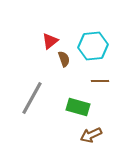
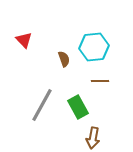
red triangle: moved 26 px left, 1 px up; rotated 36 degrees counterclockwise
cyan hexagon: moved 1 px right, 1 px down
gray line: moved 10 px right, 7 px down
green rectangle: rotated 45 degrees clockwise
brown arrow: moved 2 px right, 3 px down; rotated 55 degrees counterclockwise
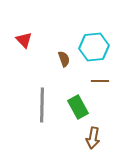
gray line: rotated 28 degrees counterclockwise
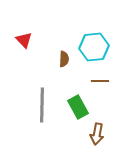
brown semicircle: rotated 21 degrees clockwise
brown arrow: moved 4 px right, 4 px up
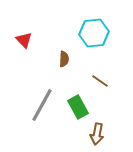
cyan hexagon: moved 14 px up
brown line: rotated 36 degrees clockwise
gray line: rotated 28 degrees clockwise
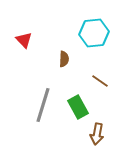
gray line: moved 1 px right; rotated 12 degrees counterclockwise
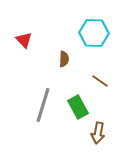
cyan hexagon: rotated 8 degrees clockwise
brown arrow: moved 1 px right, 1 px up
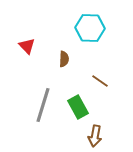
cyan hexagon: moved 4 px left, 5 px up
red triangle: moved 3 px right, 6 px down
brown arrow: moved 3 px left, 3 px down
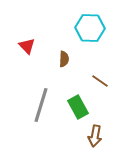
gray line: moved 2 px left
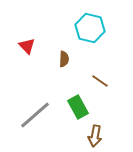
cyan hexagon: rotated 12 degrees clockwise
gray line: moved 6 px left, 10 px down; rotated 32 degrees clockwise
